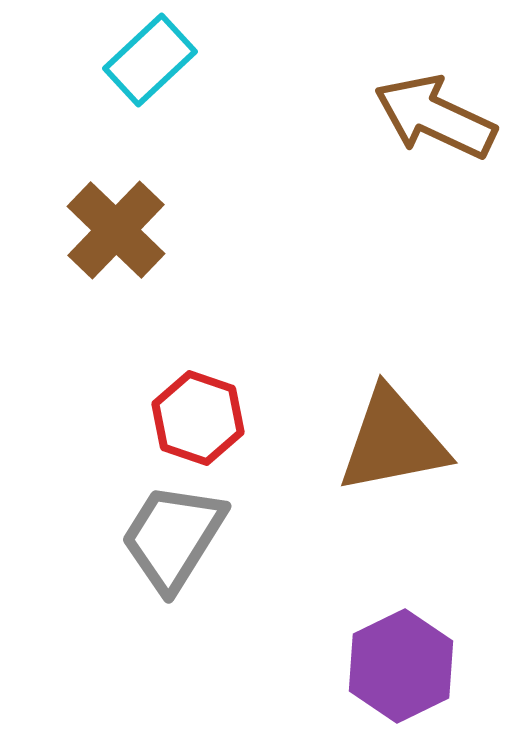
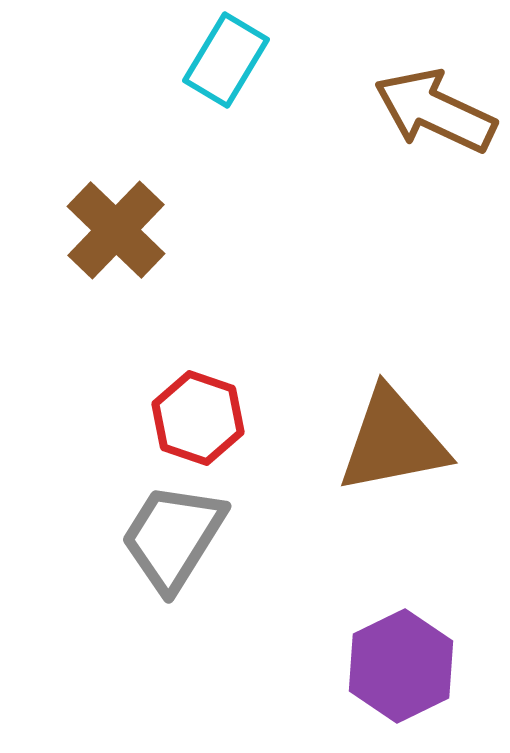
cyan rectangle: moved 76 px right; rotated 16 degrees counterclockwise
brown arrow: moved 6 px up
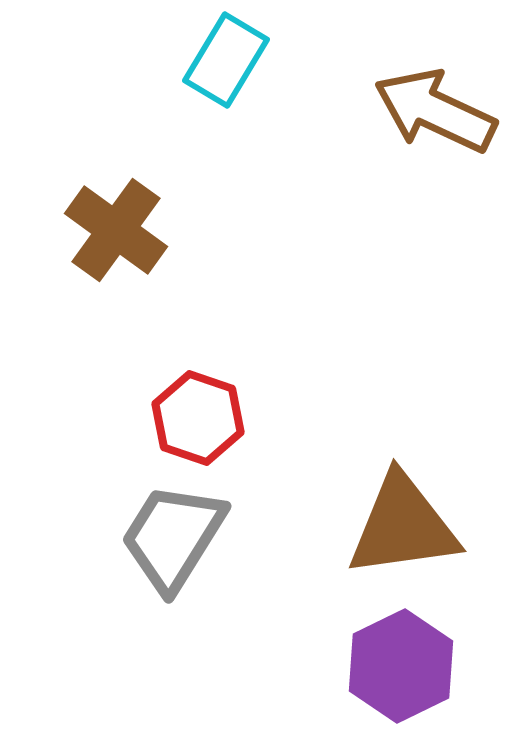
brown cross: rotated 8 degrees counterclockwise
brown triangle: moved 10 px right, 85 px down; rotated 3 degrees clockwise
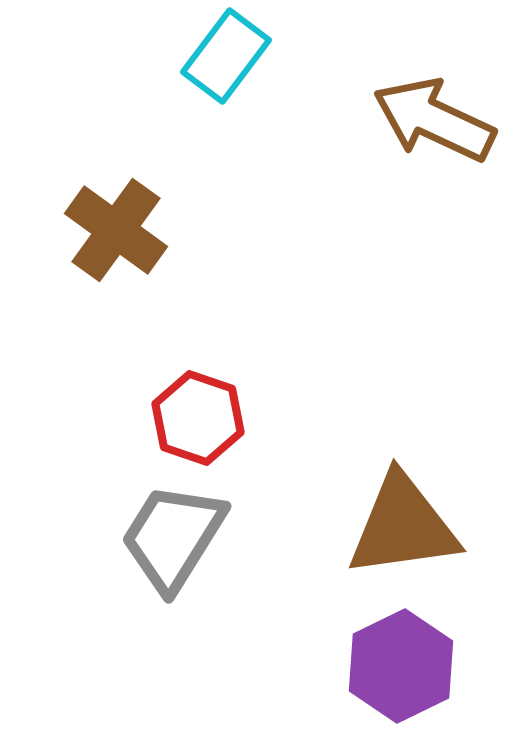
cyan rectangle: moved 4 px up; rotated 6 degrees clockwise
brown arrow: moved 1 px left, 9 px down
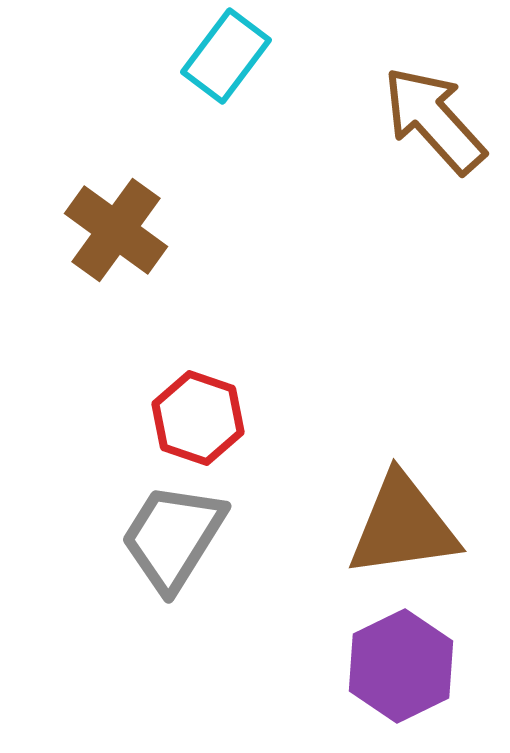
brown arrow: rotated 23 degrees clockwise
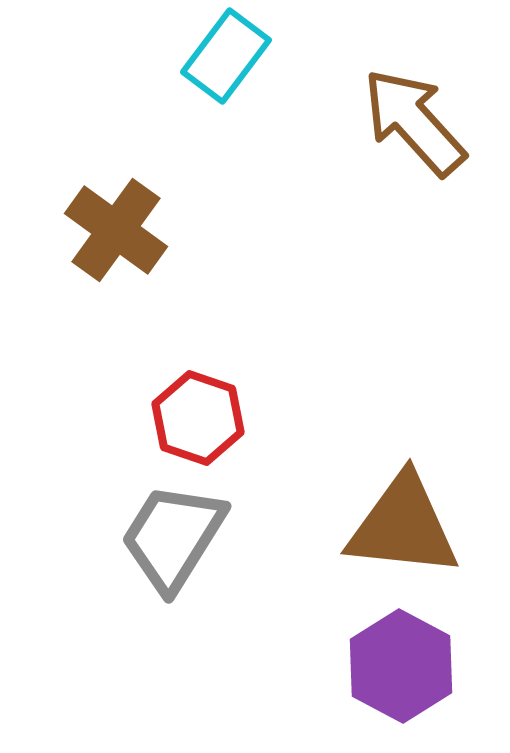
brown arrow: moved 20 px left, 2 px down
brown triangle: rotated 14 degrees clockwise
purple hexagon: rotated 6 degrees counterclockwise
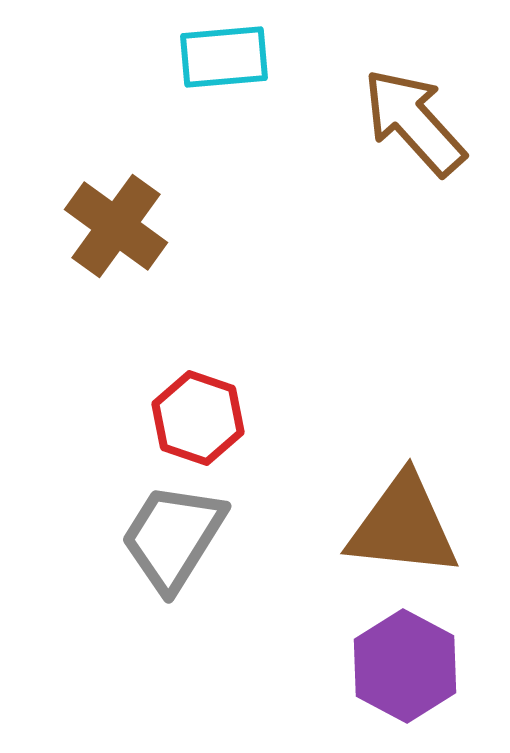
cyan rectangle: moved 2 px left, 1 px down; rotated 48 degrees clockwise
brown cross: moved 4 px up
purple hexagon: moved 4 px right
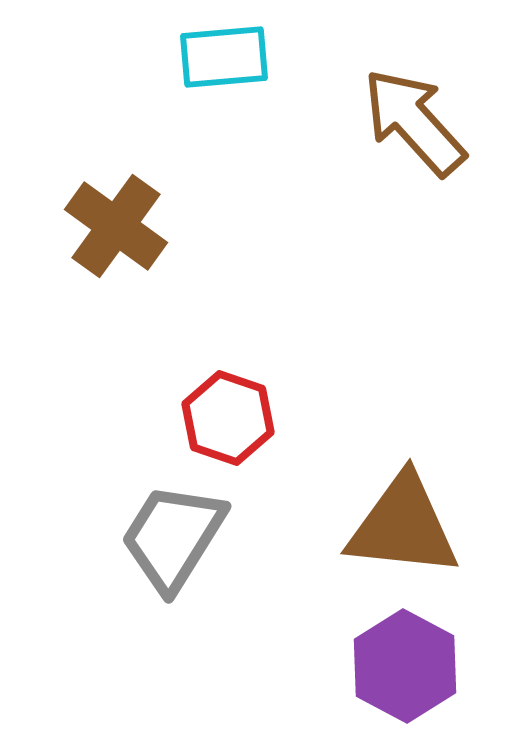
red hexagon: moved 30 px right
